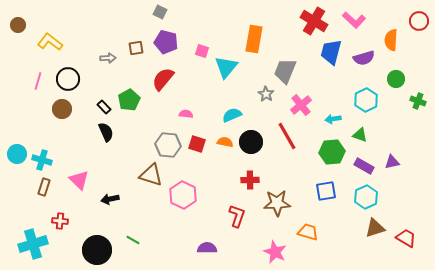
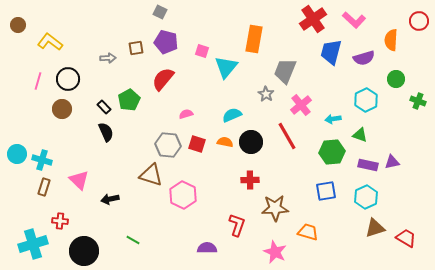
red cross at (314, 21): moved 1 px left, 2 px up; rotated 24 degrees clockwise
pink semicircle at (186, 114): rotated 24 degrees counterclockwise
purple rectangle at (364, 166): moved 4 px right, 1 px up; rotated 18 degrees counterclockwise
brown star at (277, 203): moved 2 px left, 5 px down
red L-shape at (237, 216): moved 9 px down
black circle at (97, 250): moved 13 px left, 1 px down
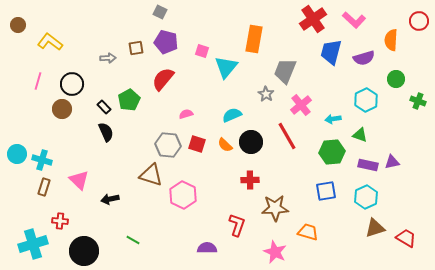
black circle at (68, 79): moved 4 px right, 5 px down
orange semicircle at (225, 142): moved 3 px down; rotated 147 degrees counterclockwise
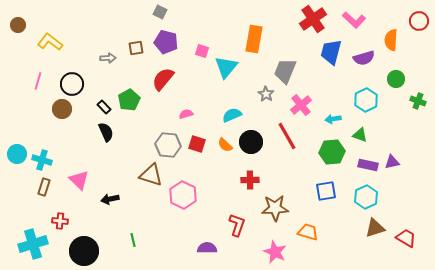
green line at (133, 240): rotated 48 degrees clockwise
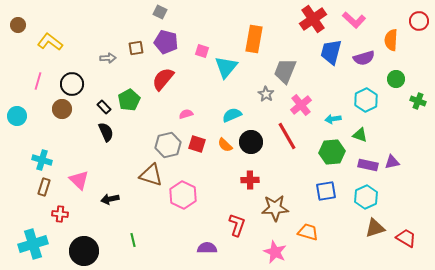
gray hexagon at (168, 145): rotated 20 degrees counterclockwise
cyan circle at (17, 154): moved 38 px up
red cross at (60, 221): moved 7 px up
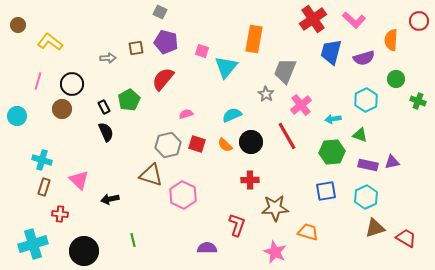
black rectangle at (104, 107): rotated 16 degrees clockwise
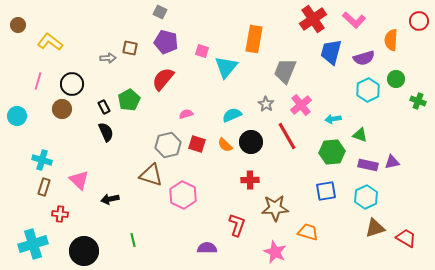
brown square at (136, 48): moved 6 px left; rotated 21 degrees clockwise
gray star at (266, 94): moved 10 px down
cyan hexagon at (366, 100): moved 2 px right, 10 px up
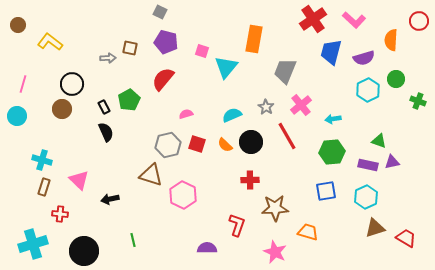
pink line at (38, 81): moved 15 px left, 3 px down
gray star at (266, 104): moved 3 px down
green triangle at (360, 135): moved 19 px right, 6 px down
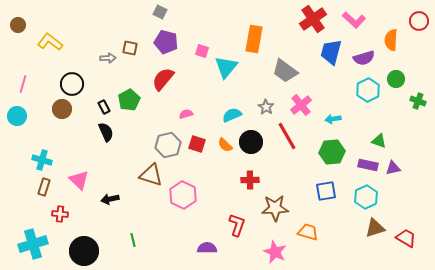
gray trapezoid at (285, 71): rotated 76 degrees counterclockwise
purple triangle at (392, 162): moved 1 px right, 6 px down
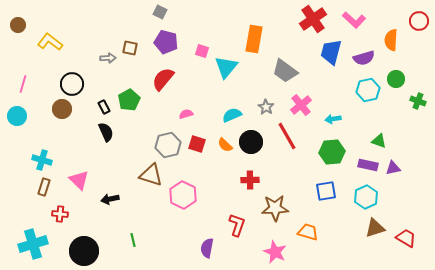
cyan hexagon at (368, 90): rotated 15 degrees clockwise
purple semicircle at (207, 248): rotated 78 degrees counterclockwise
